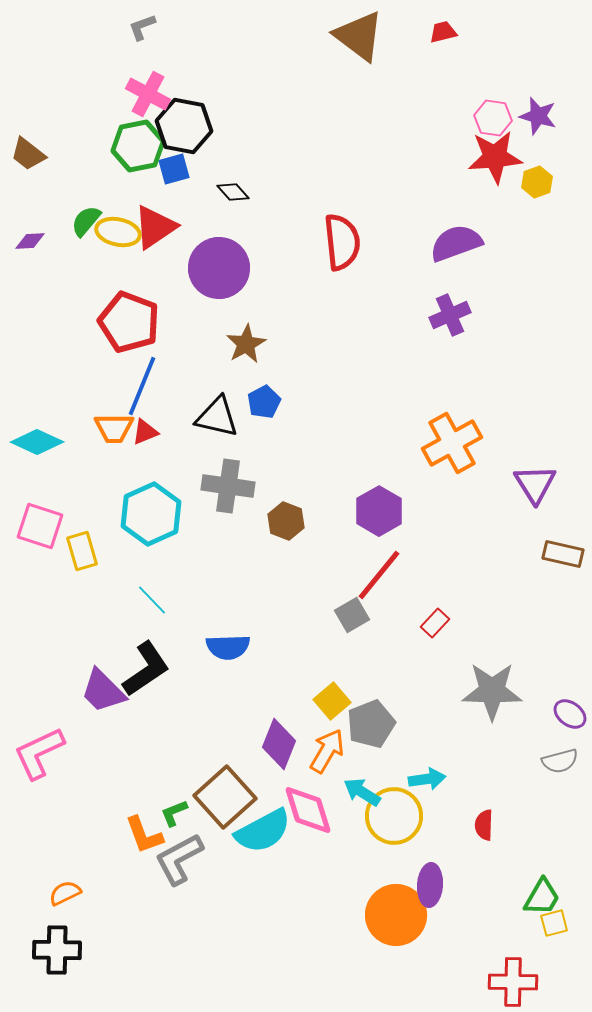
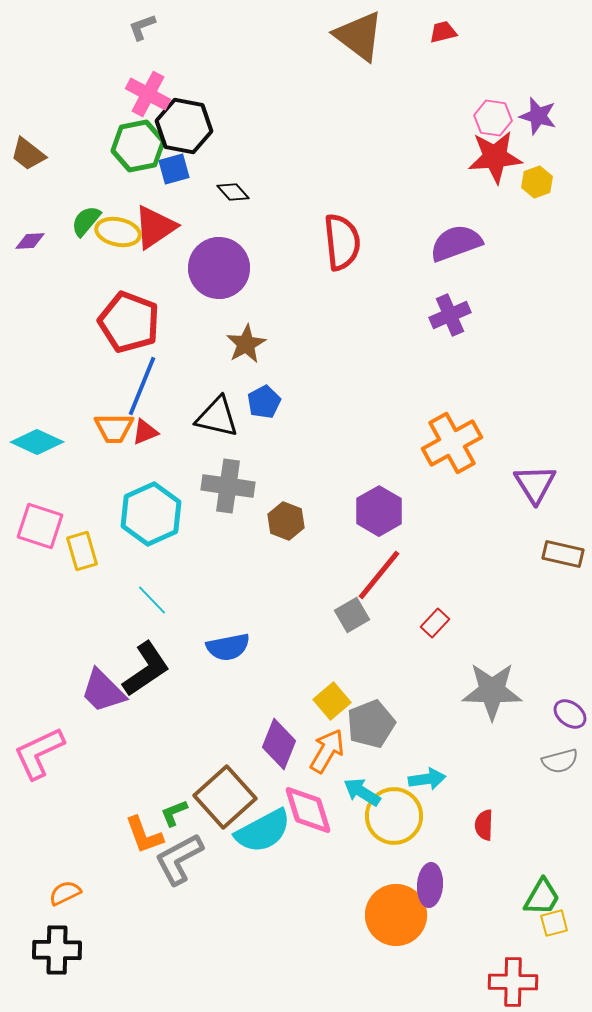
blue semicircle at (228, 647): rotated 9 degrees counterclockwise
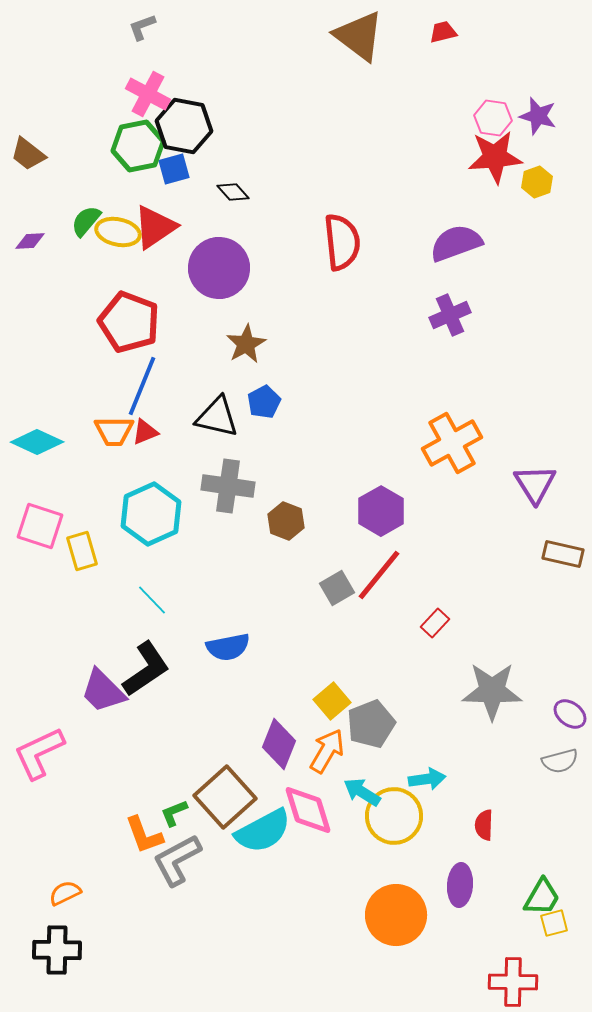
orange trapezoid at (114, 428): moved 3 px down
purple hexagon at (379, 511): moved 2 px right
gray square at (352, 615): moved 15 px left, 27 px up
gray L-shape at (179, 859): moved 2 px left, 1 px down
purple ellipse at (430, 885): moved 30 px right
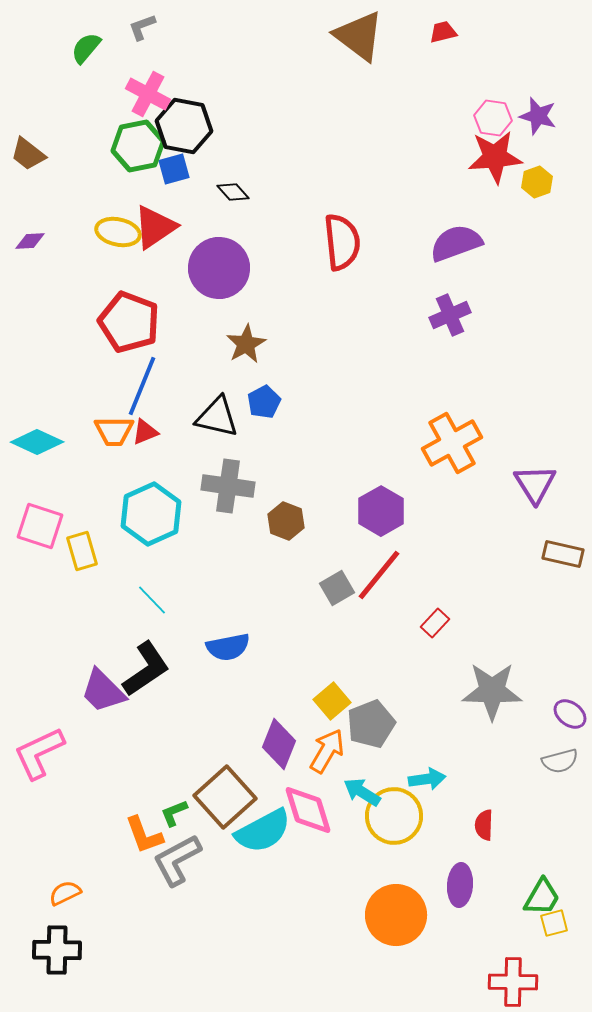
green semicircle at (86, 221): moved 173 px up
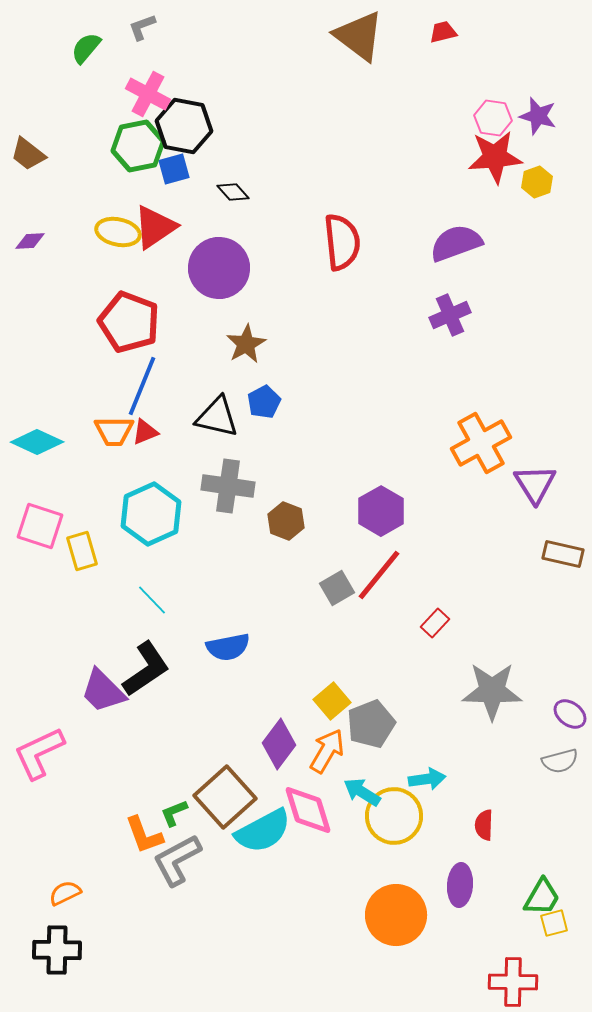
orange cross at (452, 443): moved 29 px right
purple diamond at (279, 744): rotated 15 degrees clockwise
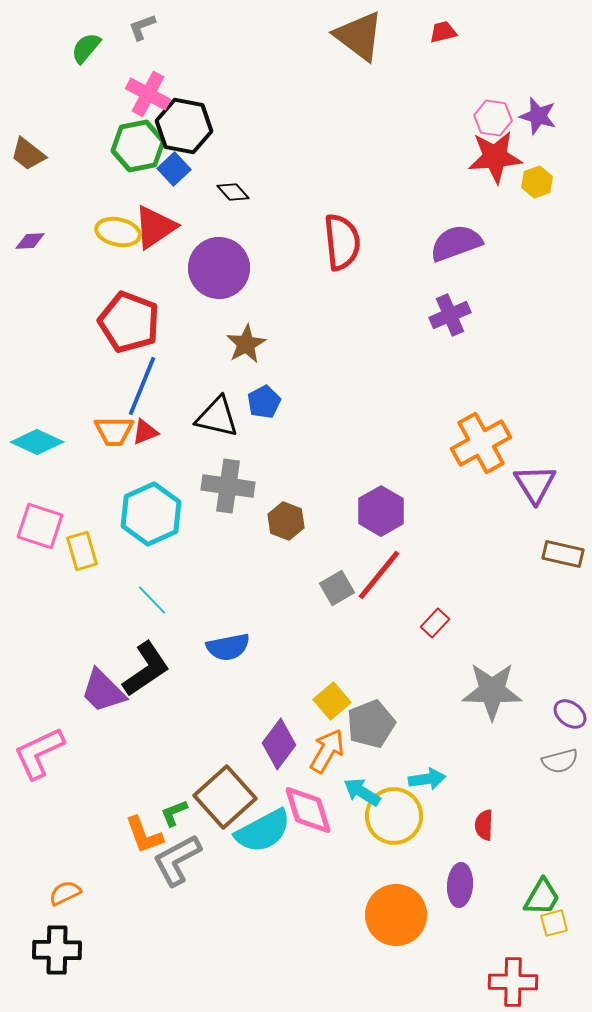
blue square at (174, 169): rotated 28 degrees counterclockwise
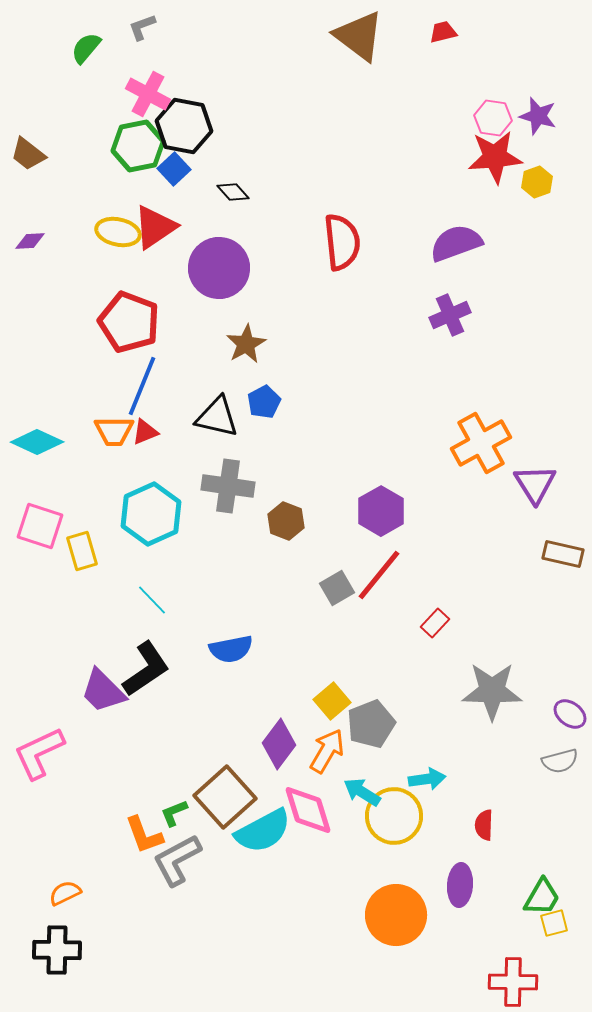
blue semicircle at (228, 647): moved 3 px right, 2 px down
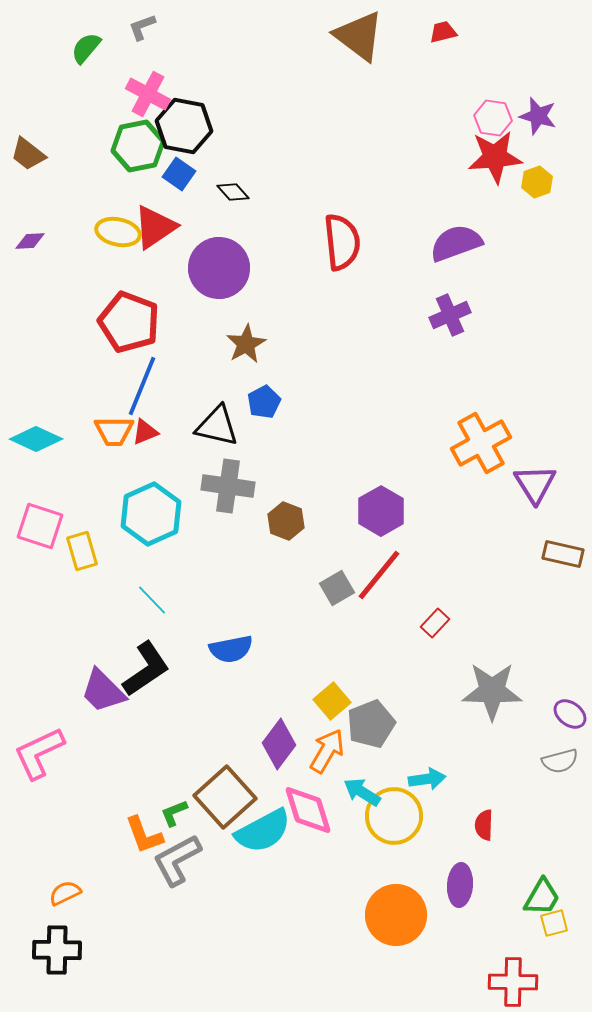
blue square at (174, 169): moved 5 px right, 5 px down; rotated 12 degrees counterclockwise
black triangle at (217, 417): moved 9 px down
cyan diamond at (37, 442): moved 1 px left, 3 px up
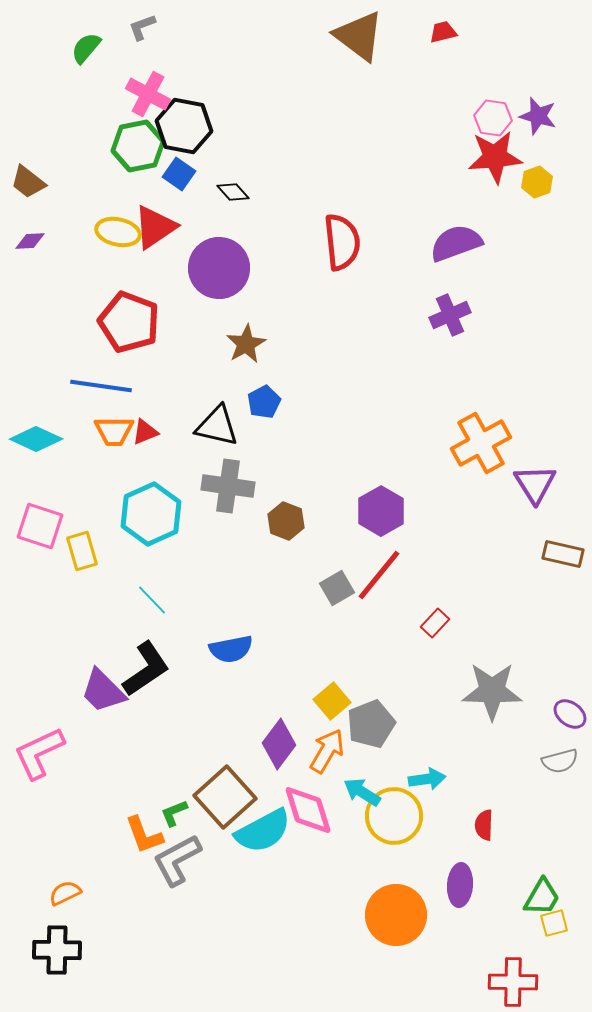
brown trapezoid at (28, 154): moved 28 px down
blue line at (142, 386): moved 41 px left; rotated 76 degrees clockwise
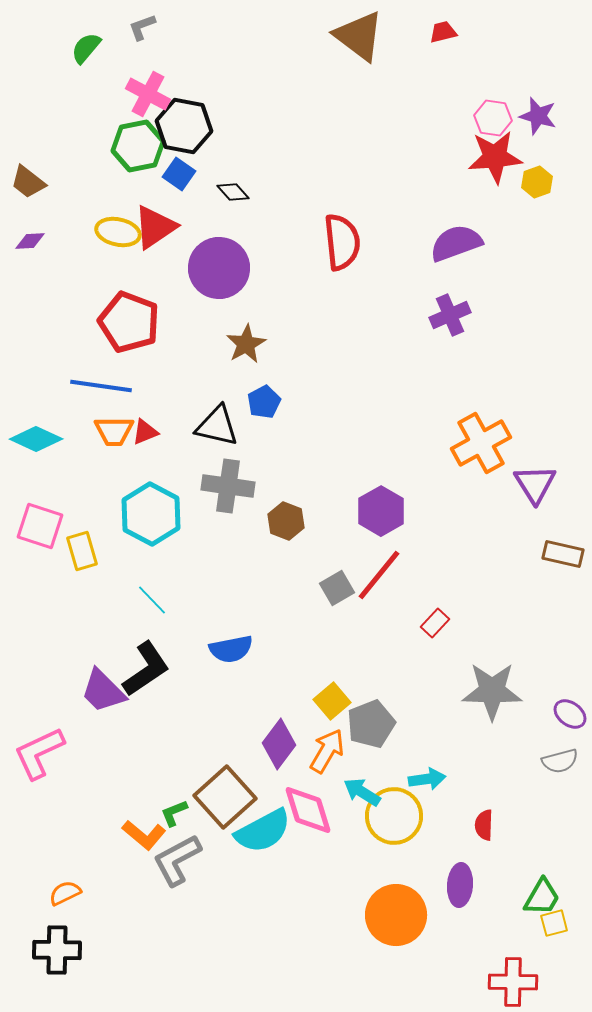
cyan hexagon at (151, 514): rotated 8 degrees counterclockwise
orange L-shape at (144, 835): rotated 30 degrees counterclockwise
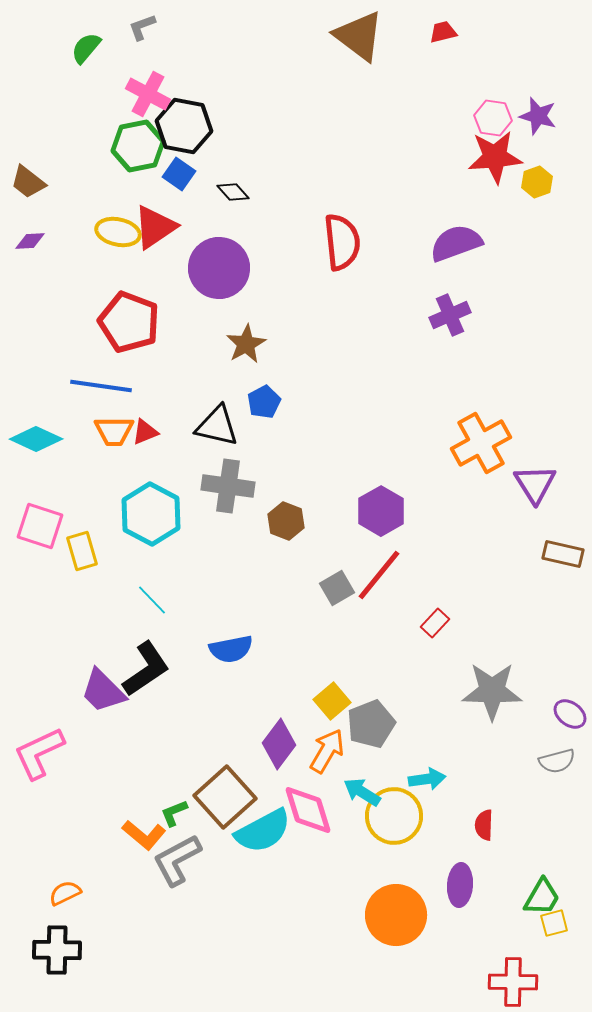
gray semicircle at (560, 761): moved 3 px left
